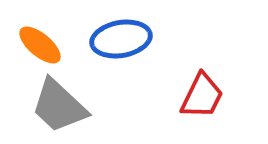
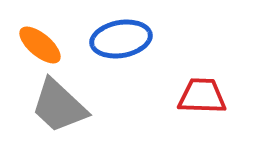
red trapezoid: rotated 114 degrees counterclockwise
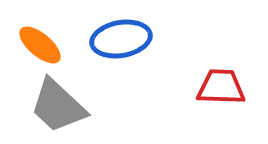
red trapezoid: moved 19 px right, 9 px up
gray trapezoid: moved 1 px left
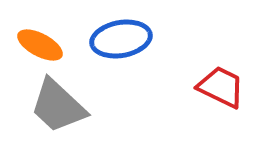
orange ellipse: rotated 12 degrees counterclockwise
red trapezoid: rotated 24 degrees clockwise
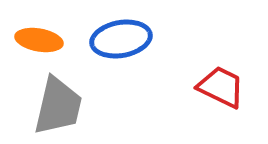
orange ellipse: moved 1 px left, 5 px up; rotated 18 degrees counterclockwise
gray trapezoid: rotated 120 degrees counterclockwise
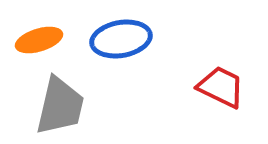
orange ellipse: rotated 27 degrees counterclockwise
gray trapezoid: moved 2 px right
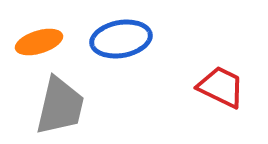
orange ellipse: moved 2 px down
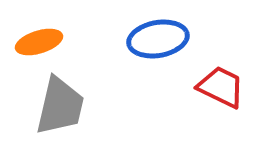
blue ellipse: moved 37 px right
